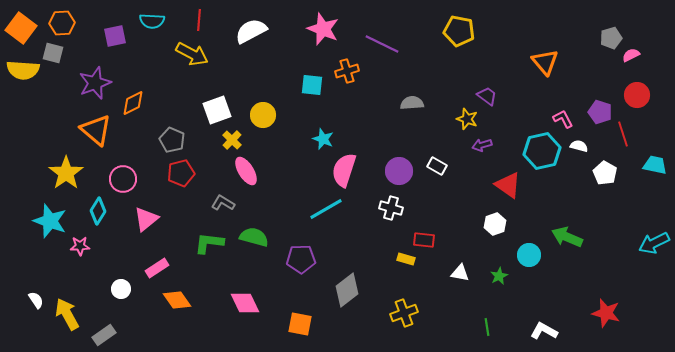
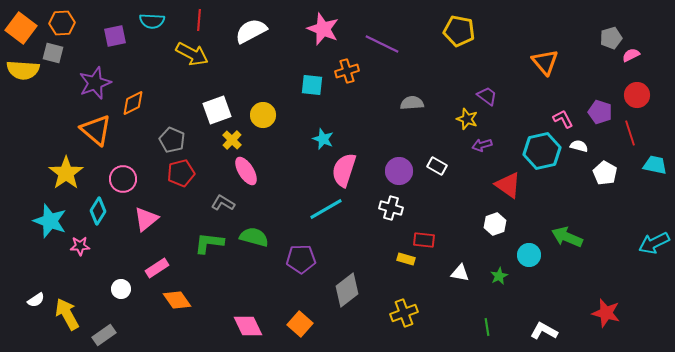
red line at (623, 134): moved 7 px right, 1 px up
white semicircle at (36, 300): rotated 90 degrees clockwise
pink diamond at (245, 303): moved 3 px right, 23 px down
orange square at (300, 324): rotated 30 degrees clockwise
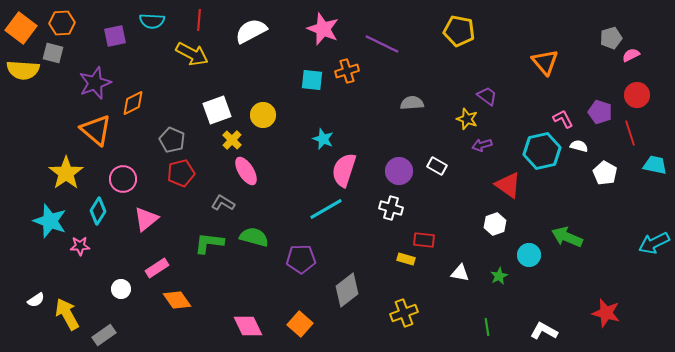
cyan square at (312, 85): moved 5 px up
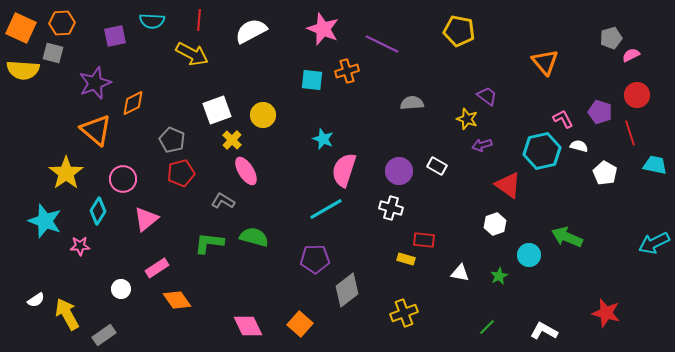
orange square at (21, 28): rotated 12 degrees counterclockwise
gray L-shape at (223, 203): moved 2 px up
cyan star at (50, 221): moved 5 px left
purple pentagon at (301, 259): moved 14 px right
green line at (487, 327): rotated 54 degrees clockwise
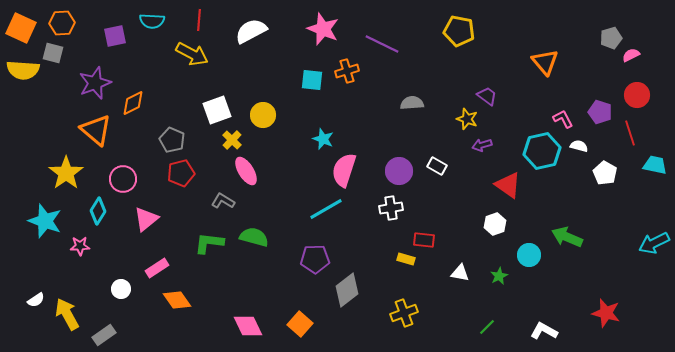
white cross at (391, 208): rotated 25 degrees counterclockwise
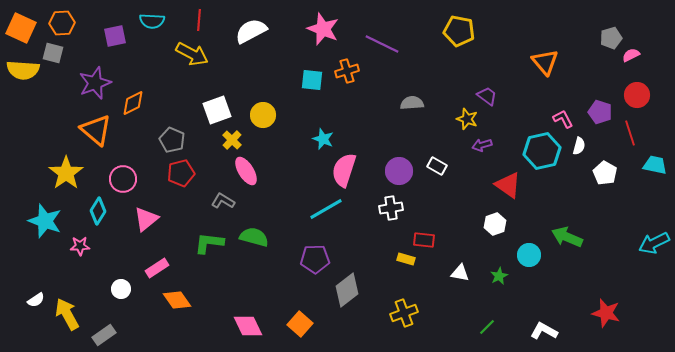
white semicircle at (579, 146): rotated 90 degrees clockwise
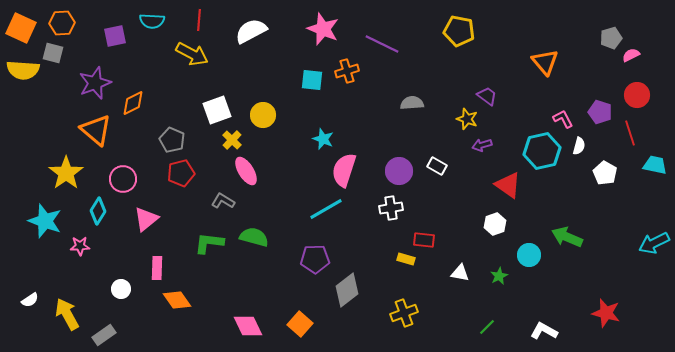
pink rectangle at (157, 268): rotated 55 degrees counterclockwise
white semicircle at (36, 300): moved 6 px left
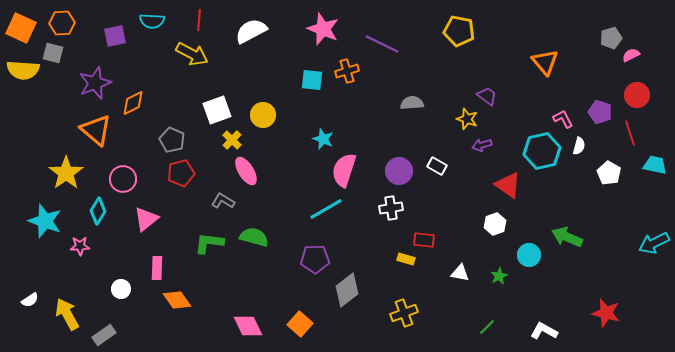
white pentagon at (605, 173): moved 4 px right
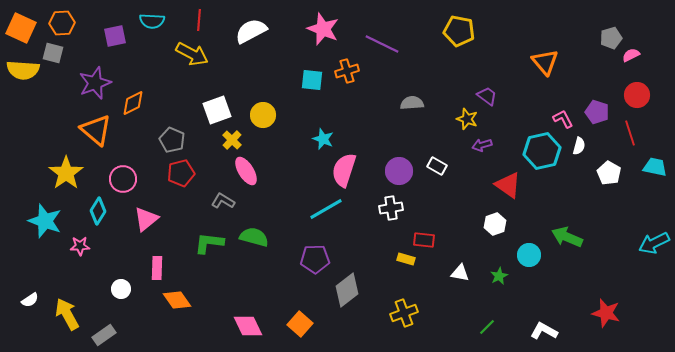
purple pentagon at (600, 112): moved 3 px left
cyan trapezoid at (655, 165): moved 2 px down
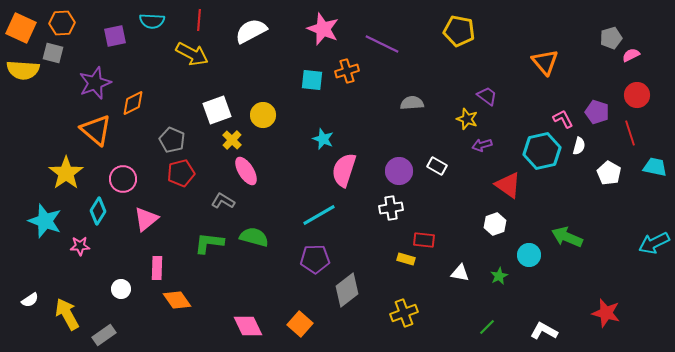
cyan line at (326, 209): moved 7 px left, 6 px down
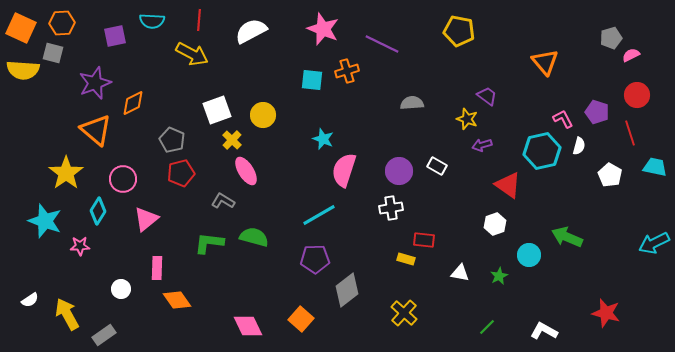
white pentagon at (609, 173): moved 1 px right, 2 px down
yellow cross at (404, 313): rotated 28 degrees counterclockwise
orange square at (300, 324): moved 1 px right, 5 px up
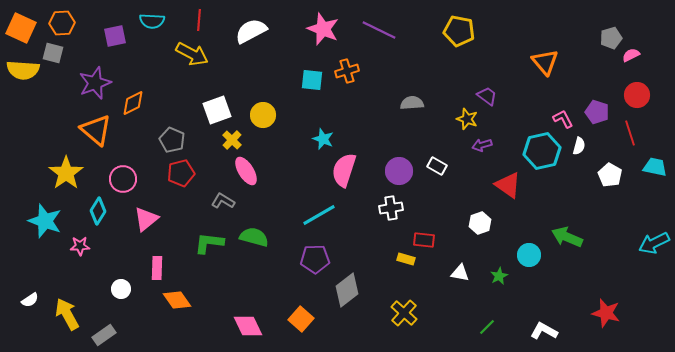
purple line at (382, 44): moved 3 px left, 14 px up
white hexagon at (495, 224): moved 15 px left, 1 px up
